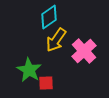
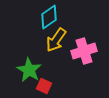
pink cross: rotated 25 degrees clockwise
red square: moved 2 px left, 3 px down; rotated 28 degrees clockwise
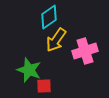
pink cross: moved 1 px right
green star: rotated 10 degrees counterclockwise
red square: rotated 28 degrees counterclockwise
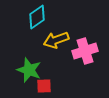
cyan diamond: moved 12 px left
yellow arrow: rotated 35 degrees clockwise
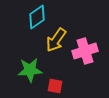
yellow arrow: rotated 35 degrees counterclockwise
green star: moved 1 px right; rotated 25 degrees counterclockwise
red square: moved 11 px right; rotated 14 degrees clockwise
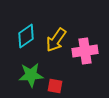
cyan diamond: moved 11 px left, 19 px down
pink cross: rotated 10 degrees clockwise
green star: moved 1 px right, 5 px down
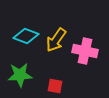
cyan diamond: rotated 55 degrees clockwise
pink cross: rotated 20 degrees clockwise
green star: moved 11 px left
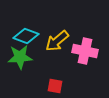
yellow arrow: moved 1 px right, 1 px down; rotated 15 degrees clockwise
green star: moved 18 px up
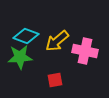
red square: moved 6 px up; rotated 21 degrees counterclockwise
